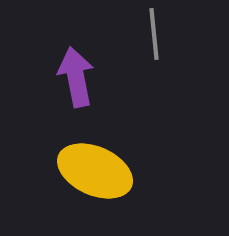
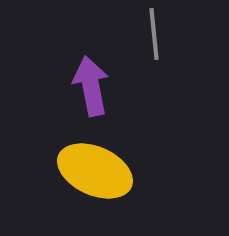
purple arrow: moved 15 px right, 9 px down
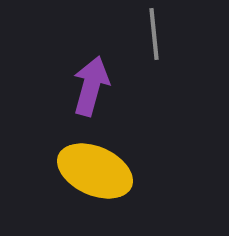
purple arrow: rotated 26 degrees clockwise
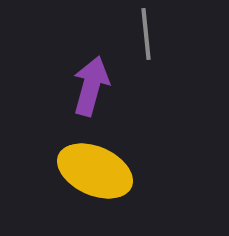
gray line: moved 8 px left
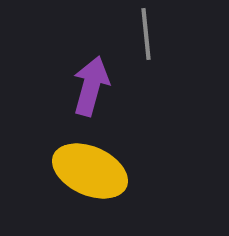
yellow ellipse: moved 5 px left
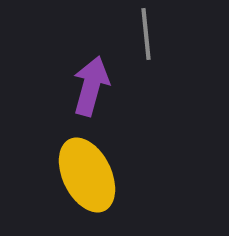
yellow ellipse: moved 3 px left, 4 px down; rotated 40 degrees clockwise
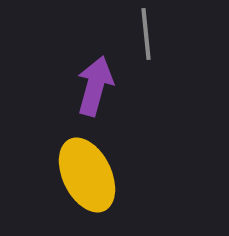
purple arrow: moved 4 px right
